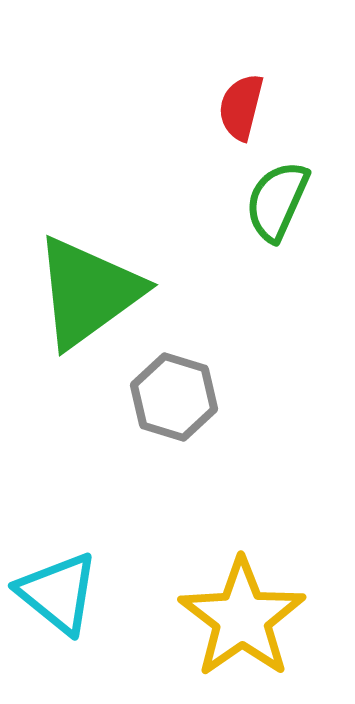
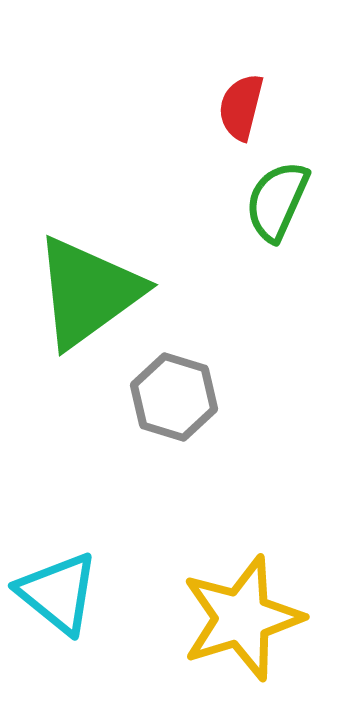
yellow star: rotated 18 degrees clockwise
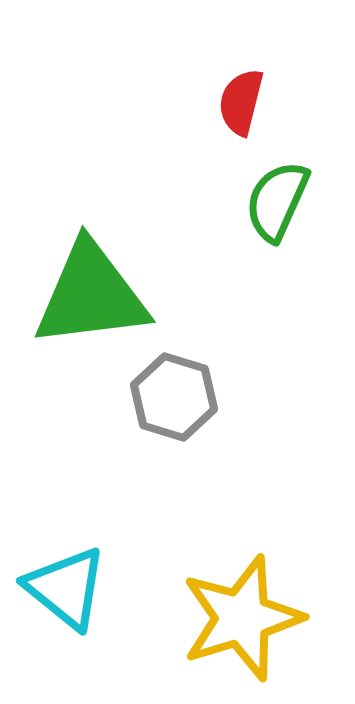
red semicircle: moved 5 px up
green triangle: moved 3 px right, 3 px down; rotated 29 degrees clockwise
cyan triangle: moved 8 px right, 5 px up
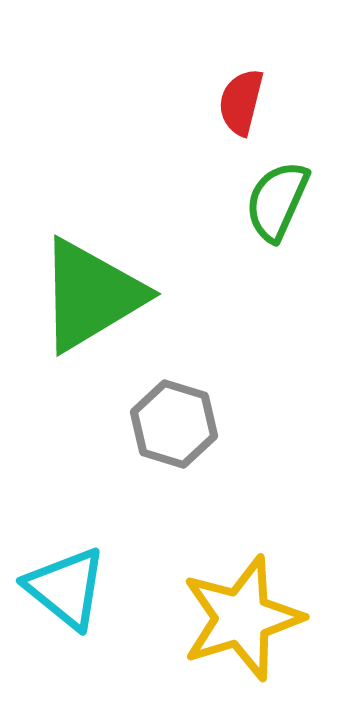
green triangle: rotated 24 degrees counterclockwise
gray hexagon: moved 27 px down
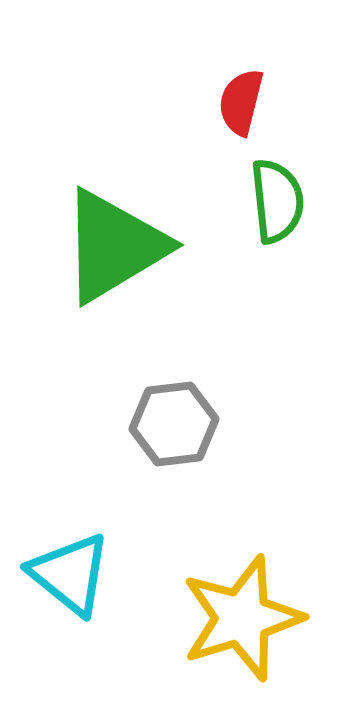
green semicircle: rotated 150 degrees clockwise
green triangle: moved 23 px right, 49 px up
gray hexagon: rotated 24 degrees counterclockwise
cyan triangle: moved 4 px right, 14 px up
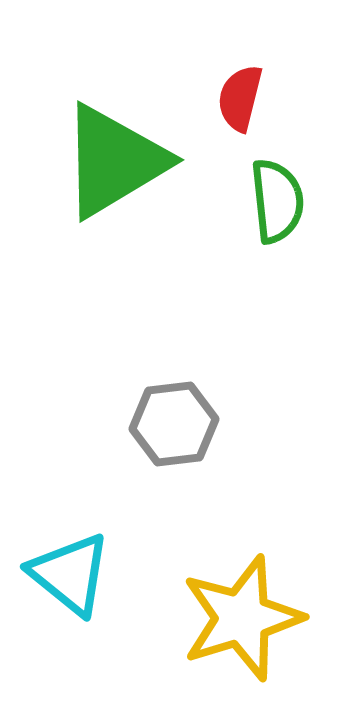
red semicircle: moved 1 px left, 4 px up
green triangle: moved 85 px up
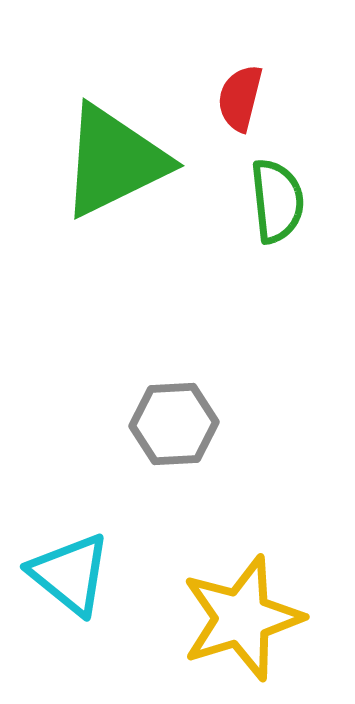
green triangle: rotated 5 degrees clockwise
gray hexagon: rotated 4 degrees clockwise
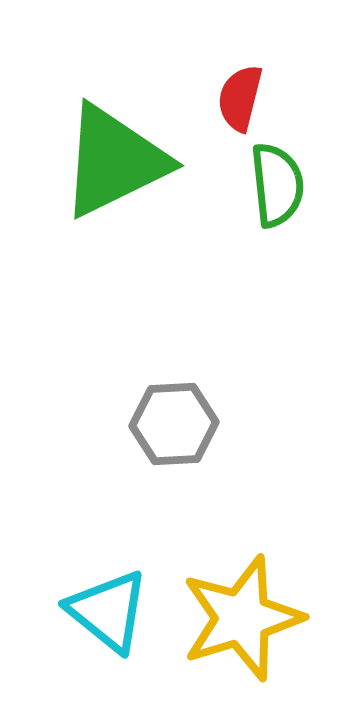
green semicircle: moved 16 px up
cyan triangle: moved 38 px right, 37 px down
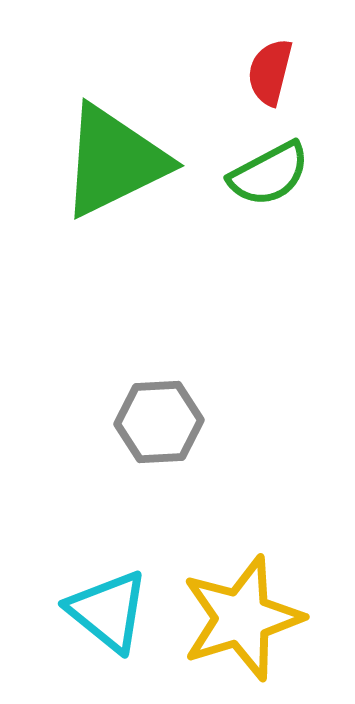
red semicircle: moved 30 px right, 26 px up
green semicircle: moved 8 px left, 11 px up; rotated 68 degrees clockwise
gray hexagon: moved 15 px left, 2 px up
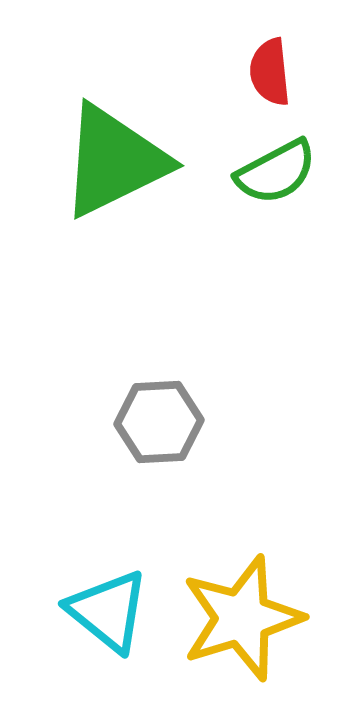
red semicircle: rotated 20 degrees counterclockwise
green semicircle: moved 7 px right, 2 px up
